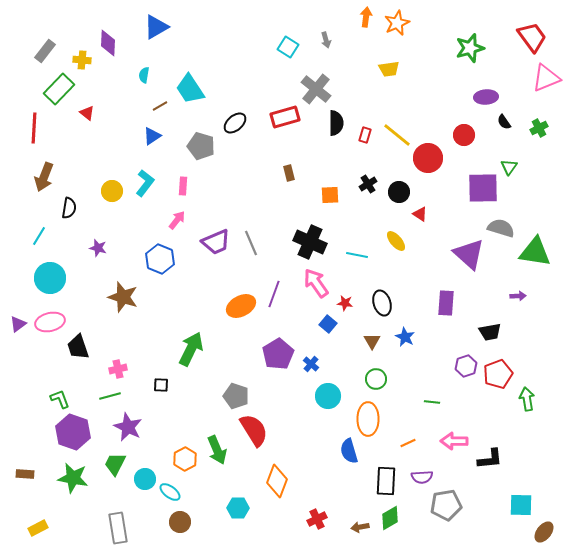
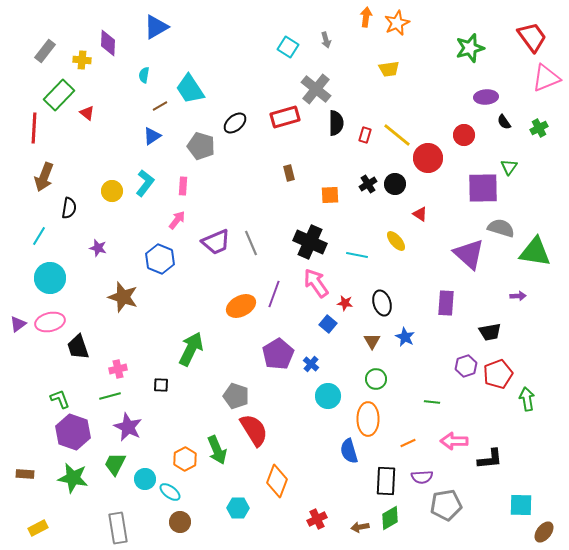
green rectangle at (59, 89): moved 6 px down
black circle at (399, 192): moved 4 px left, 8 px up
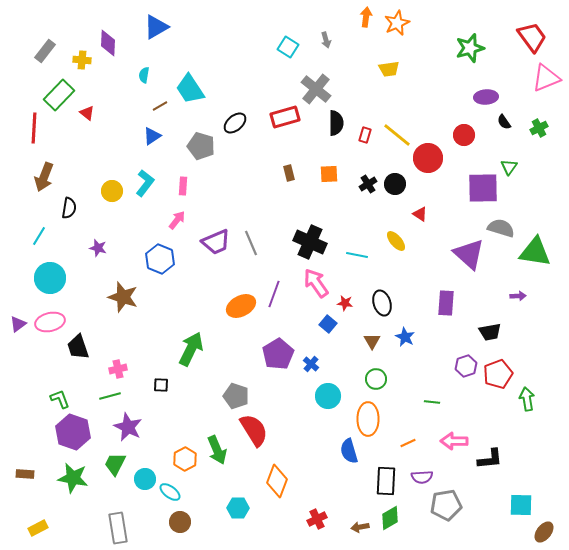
orange square at (330, 195): moved 1 px left, 21 px up
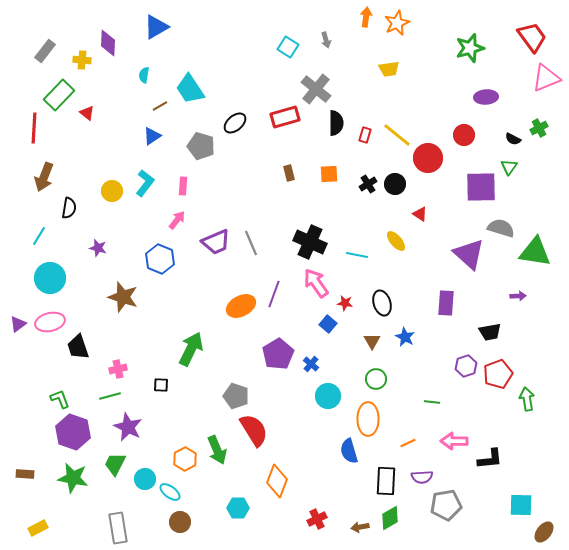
black semicircle at (504, 122): moved 9 px right, 17 px down; rotated 28 degrees counterclockwise
purple square at (483, 188): moved 2 px left, 1 px up
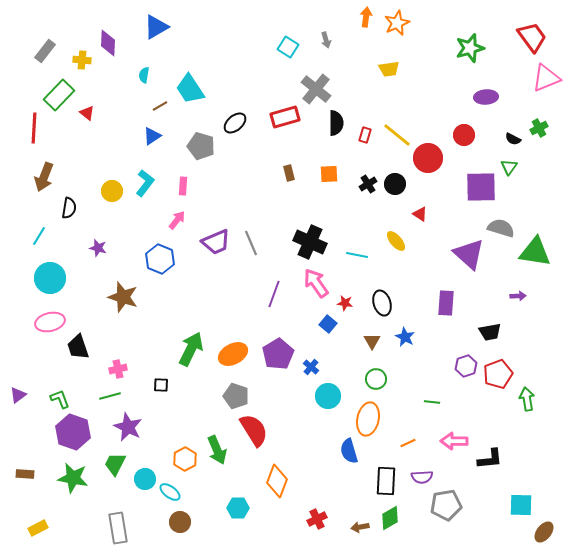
orange ellipse at (241, 306): moved 8 px left, 48 px down
purple triangle at (18, 324): moved 71 px down
blue cross at (311, 364): moved 3 px down
orange ellipse at (368, 419): rotated 12 degrees clockwise
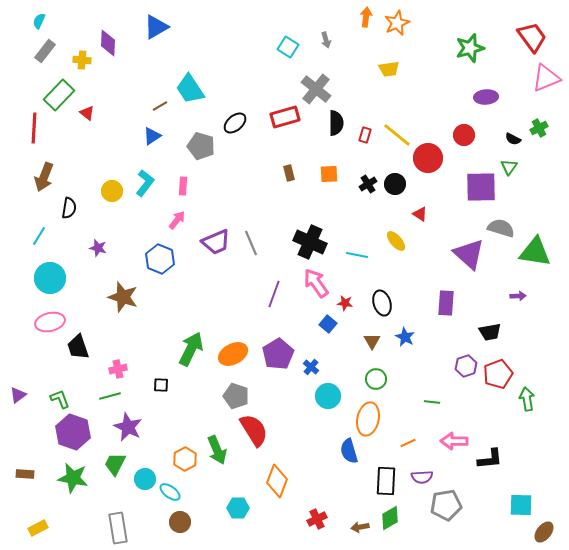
cyan semicircle at (144, 75): moved 105 px left, 54 px up; rotated 14 degrees clockwise
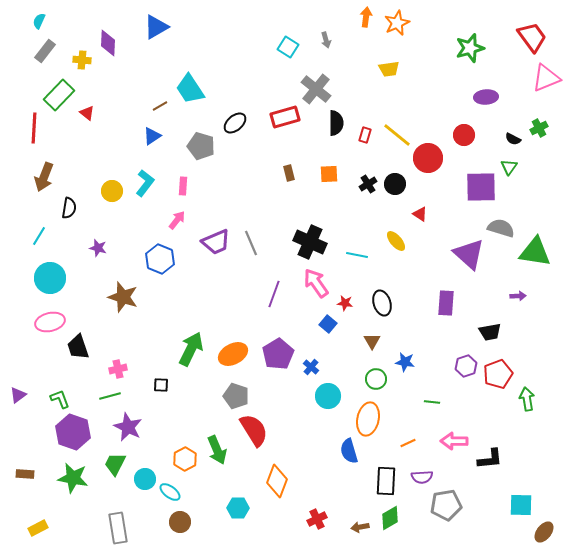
blue star at (405, 337): moved 25 px down; rotated 18 degrees counterclockwise
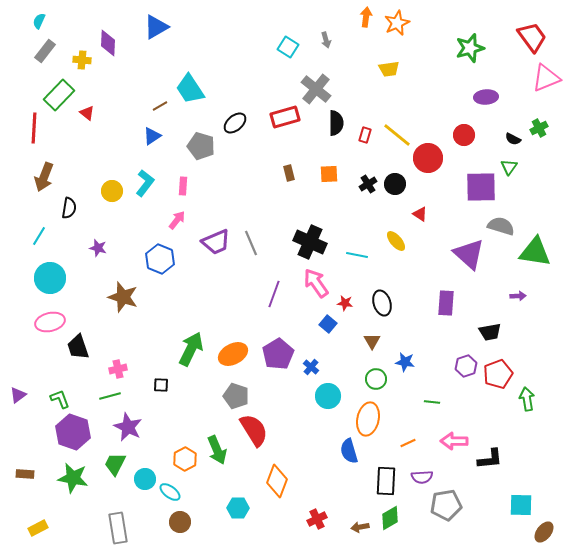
gray semicircle at (501, 228): moved 2 px up
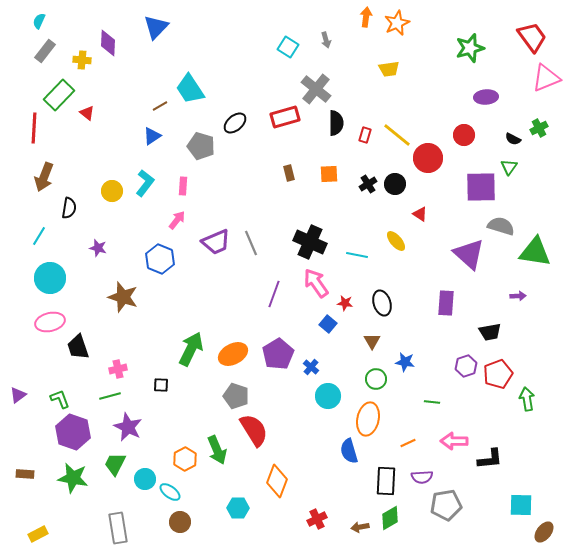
blue triangle at (156, 27): rotated 16 degrees counterclockwise
yellow rectangle at (38, 528): moved 6 px down
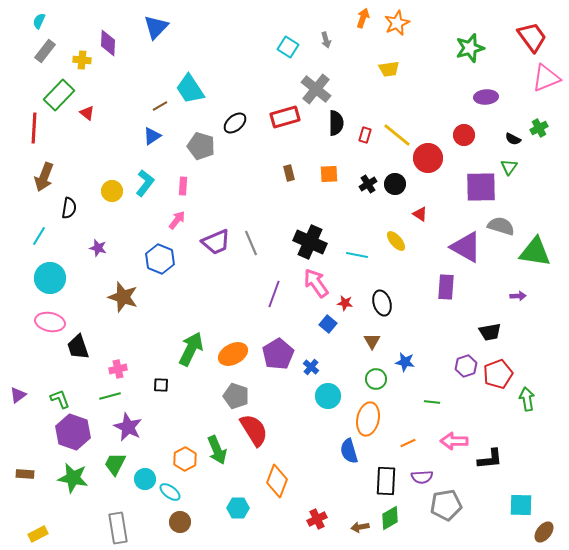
orange arrow at (366, 17): moved 3 px left, 1 px down; rotated 12 degrees clockwise
purple triangle at (469, 254): moved 3 px left, 7 px up; rotated 12 degrees counterclockwise
purple rectangle at (446, 303): moved 16 px up
pink ellipse at (50, 322): rotated 24 degrees clockwise
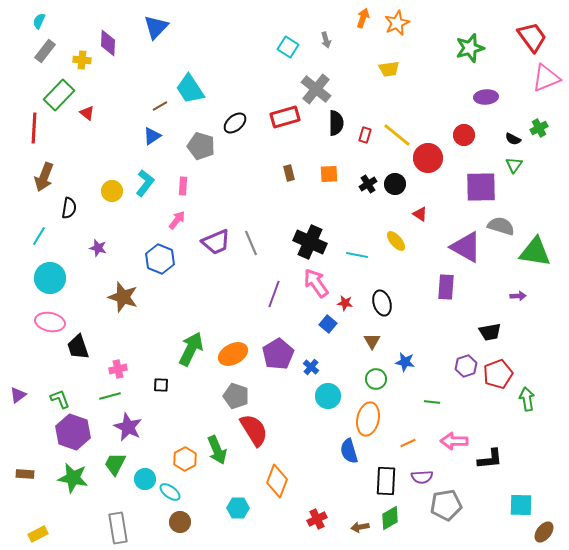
green triangle at (509, 167): moved 5 px right, 2 px up
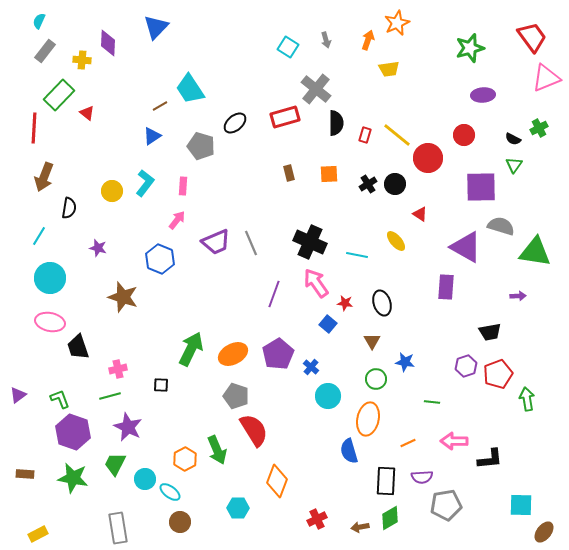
orange arrow at (363, 18): moved 5 px right, 22 px down
purple ellipse at (486, 97): moved 3 px left, 2 px up
